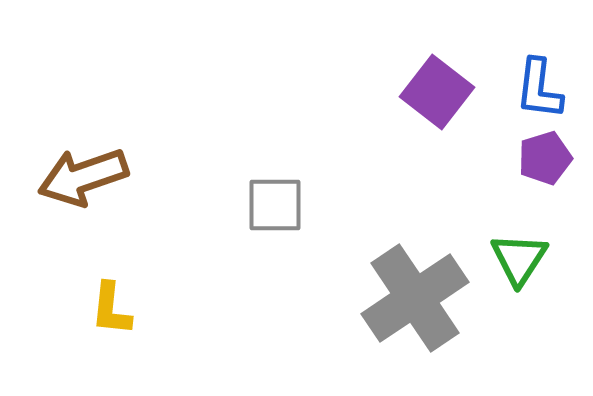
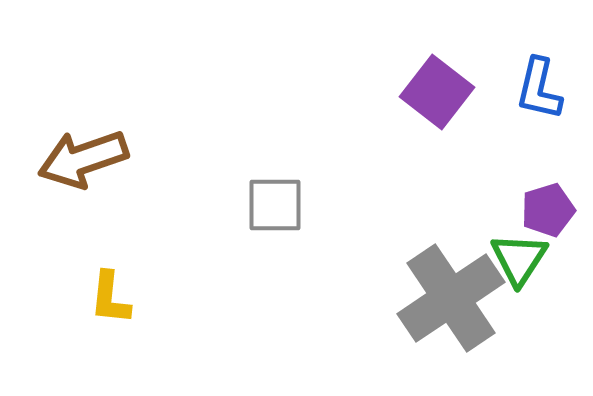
blue L-shape: rotated 6 degrees clockwise
purple pentagon: moved 3 px right, 52 px down
brown arrow: moved 18 px up
gray cross: moved 36 px right
yellow L-shape: moved 1 px left, 11 px up
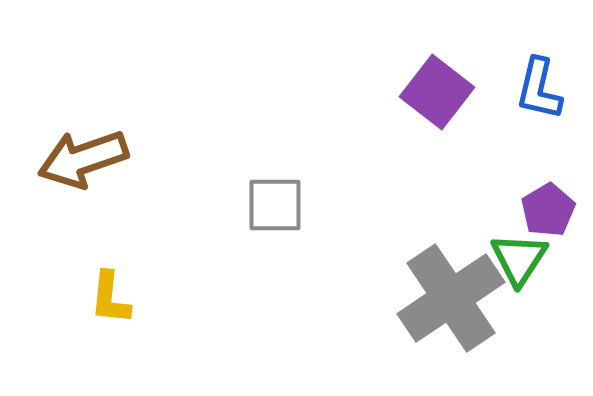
purple pentagon: rotated 14 degrees counterclockwise
